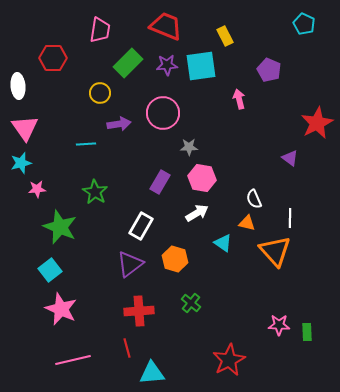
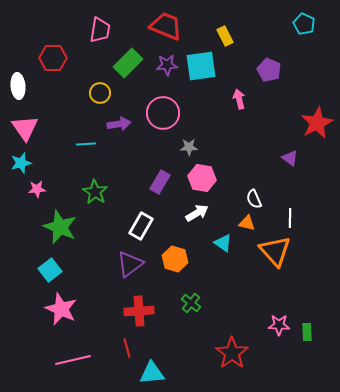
red star at (229, 360): moved 3 px right, 7 px up; rotated 8 degrees counterclockwise
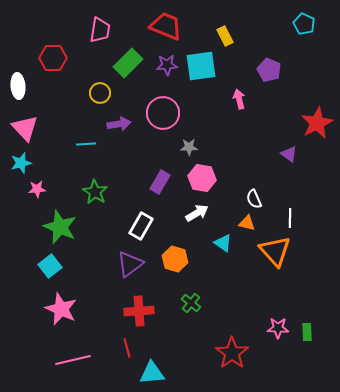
pink triangle at (25, 128): rotated 8 degrees counterclockwise
purple triangle at (290, 158): moved 1 px left, 4 px up
cyan square at (50, 270): moved 4 px up
pink star at (279, 325): moved 1 px left, 3 px down
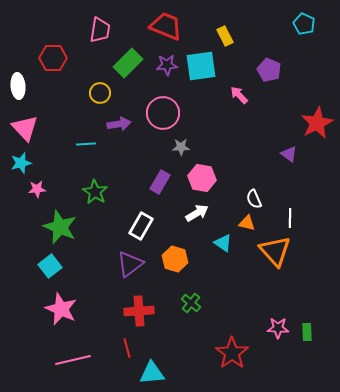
pink arrow at (239, 99): moved 4 px up; rotated 30 degrees counterclockwise
gray star at (189, 147): moved 8 px left
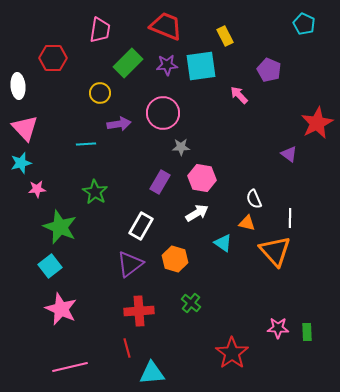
pink line at (73, 360): moved 3 px left, 7 px down
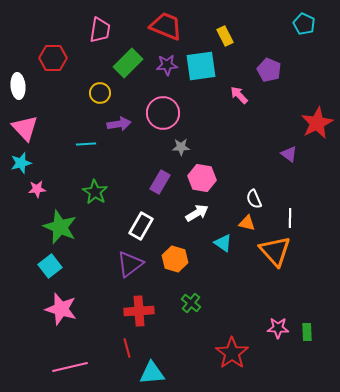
pink star at (61, 309): rotated 8 degrees counterclockwise
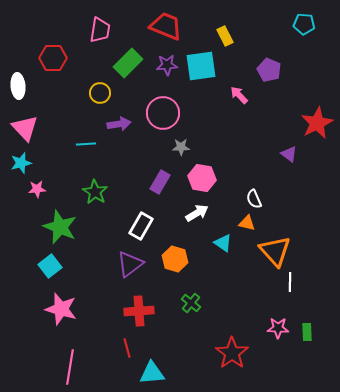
cyan pentagon at (304, 24): rotated 20 degrees counterclockwise
white line at (290, 218): moved 64 px down
pink line at (70, 367): rotated 68 degrees counterclockwise
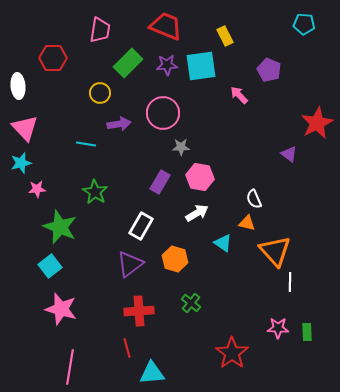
cyan line at (86, 144): rotated 12 degrees clockwise
pink hexagon at (202, 178): moved 2 px left, 1 px up
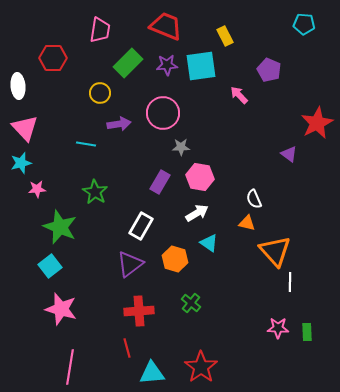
cyan triangle at (223, 243): moved 14 px left
red star at (232, 353): moved 31 px left, 14 px down
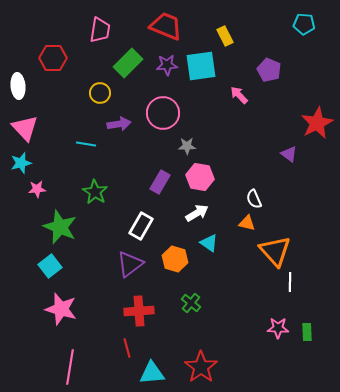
gray star at (181, 147): moved 6 px right, 1 px up
